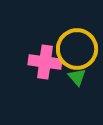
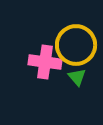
yellow circle: moved 1 px left, 4 px up
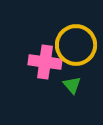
green triangle: moved 5 px left, 8 px down
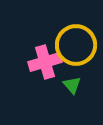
pink cross: rotated 24 degrees counterclockwise
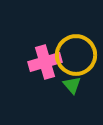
yellow circle: moved 10 px down
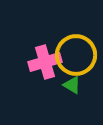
green triangle: rotated 18 degrees counterclockwise
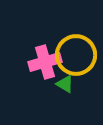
green triangle: moved 7 px left, 1 px up
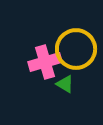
yellow circle: moved 6 px up
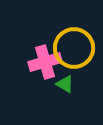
yellow circle: moved 2 px left, 1 px up
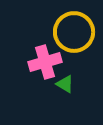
yellow circle: moved 16 px up
